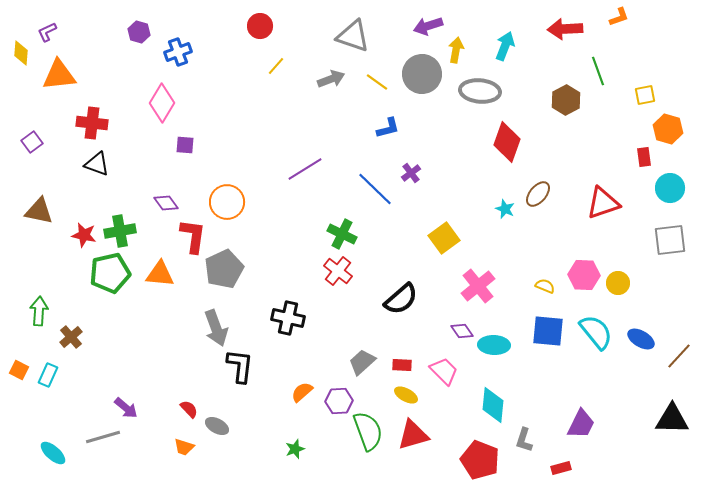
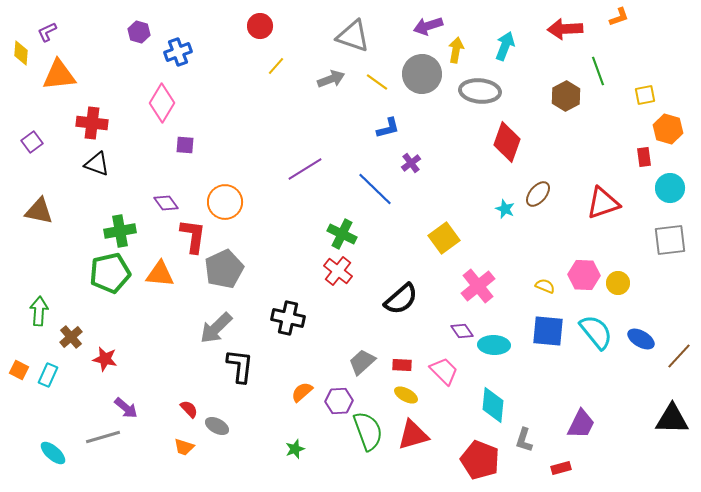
brown hexagon at (566, 100): moved 4 px up
purple cross at (411, 173): moved 10 px up
orange circle at (227, 202): moved 2 px left
red star at (84, 235): moved 21 px right, 124 px down
gray arrow at (216, 328): rotated 66 degrees clockwise
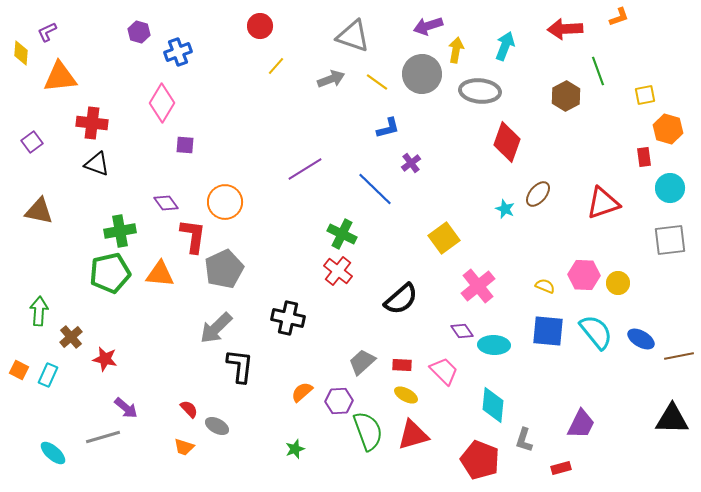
orange triangle at (59, 75): moved 1 px right, 2 px down
brown line at (679, 356): rotated 36 degrees clockwise
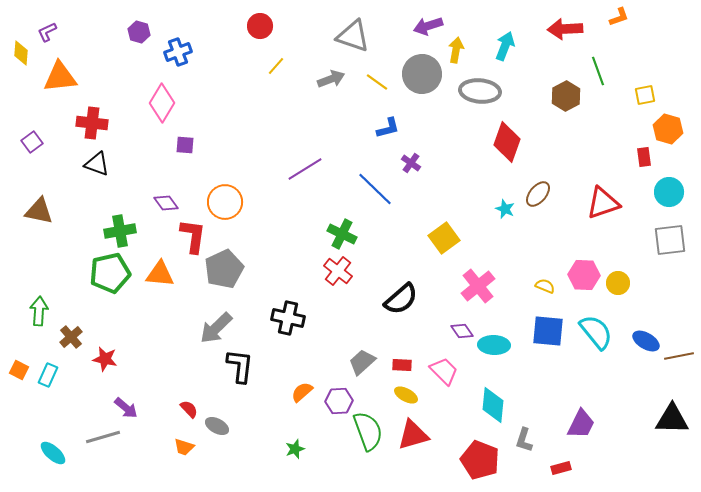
purple cross at (411, 163): rotated 18 degrees counterclockwise
cyan circle at (670, 188): moved 1 px left, 4 px down
blue ellipse at (641, 339): moved 5 px right, 2 px down
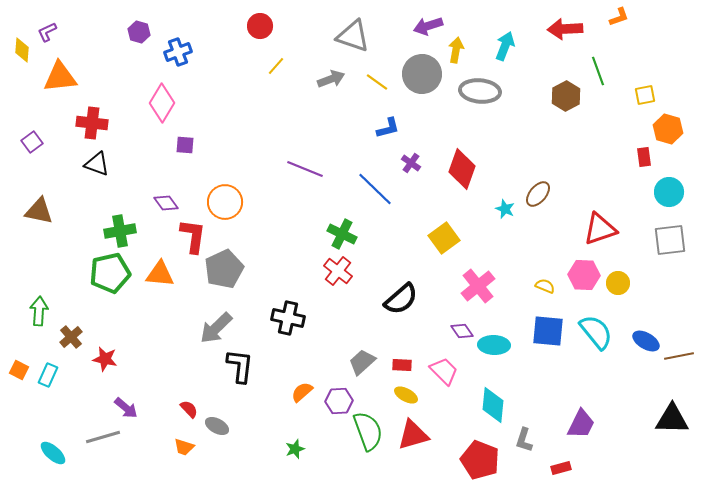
yellow diamond at (21, 53): moved 1 px right, 3 px up
red diamond at (507, 142): moved 45 px left, 27 px down
purple line at (305, 169): rotated 54 degrees clockwise
red triangle at (603, 203): moved 3 px left, 26 px down
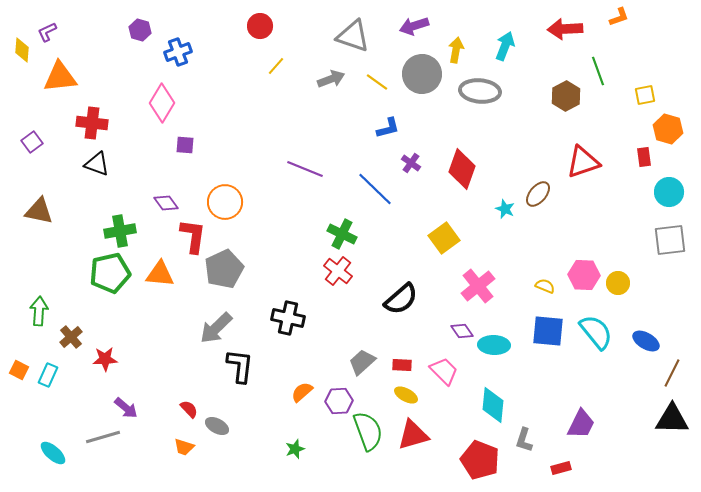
purple arrow at (428, 26): moved 14 px left
purple hexagon at (139, 32): moved 1 px right, 2 px up
red triangle at (600, 229): moved 17 px left, 67 px up
brown line at (679, 356): moved 7 px left, 17 px down; rotated 52 degrees counterclockwise
red star at (105, 359): rotated 15 degrees counterclockwise
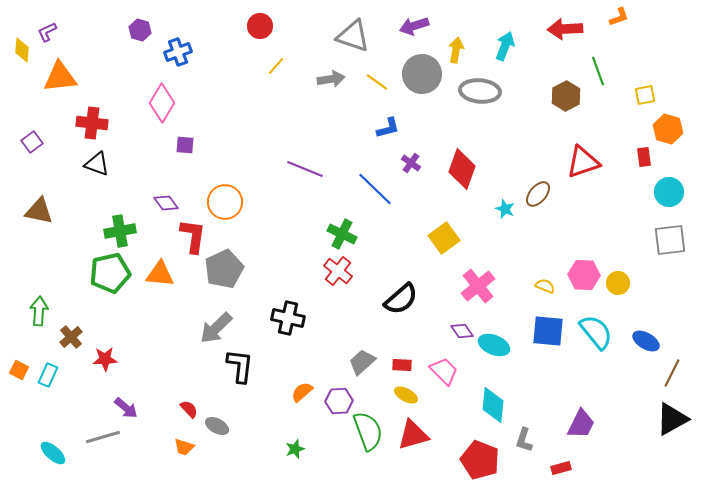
gray arrow at (331, 79): rotated 12 degrees clockwise
cyan ellipse at (494, 345): rotated 20 degrees clockwise
black triangle at (672, 419): rotated 30 degrees counterclockwise
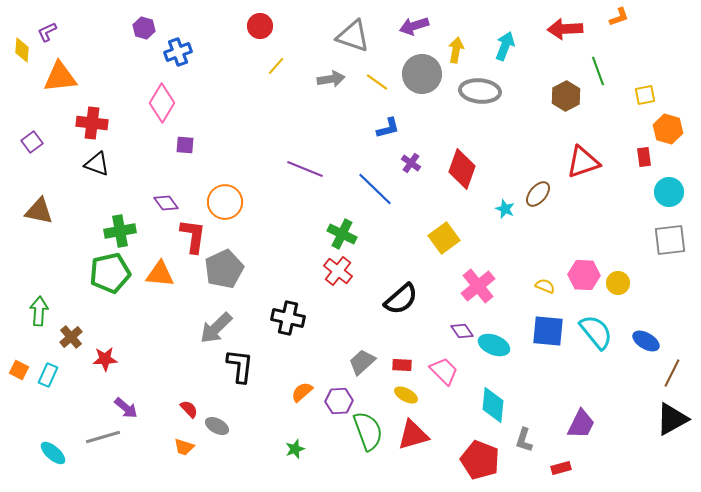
purple hexagon at (140, 30): moved 4 px right, 2 px up
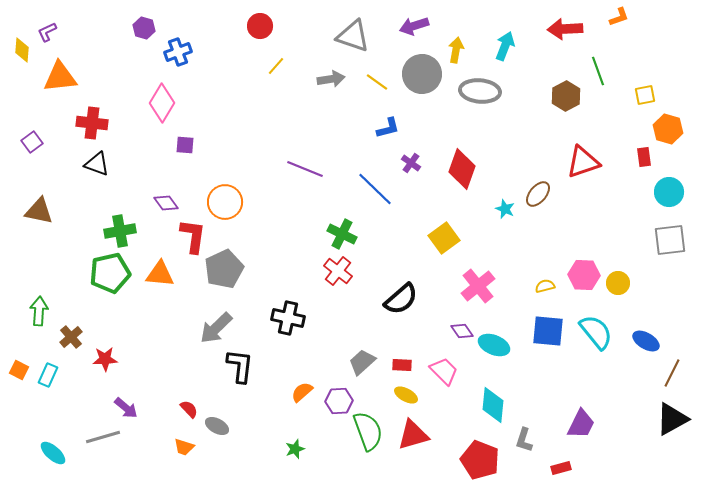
yellow semicircle at (545, 286): rotated 36 degrees counterclockwise
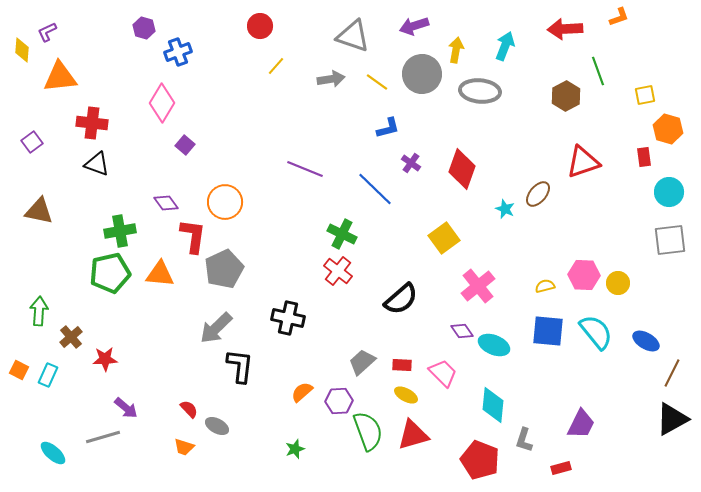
purple square at (185, 145): rotated 36 degrees clockwise
pink trapezoid at (444, 371): moved 1 px left, 2 px down
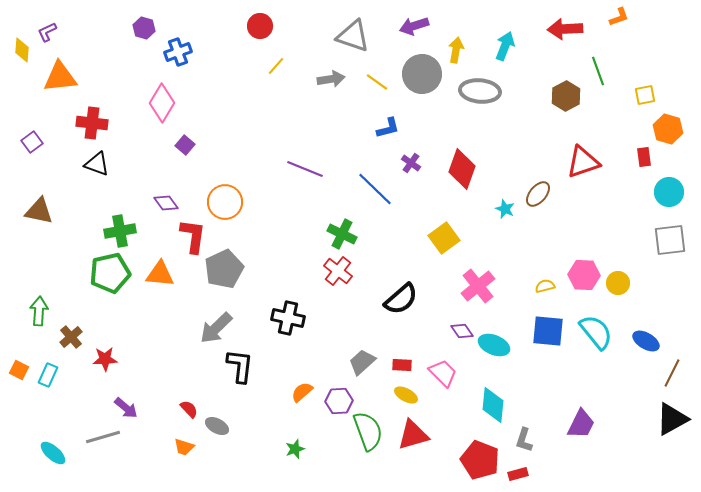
red rectangle at (561, 468): moved 43 px left, 6 px down
